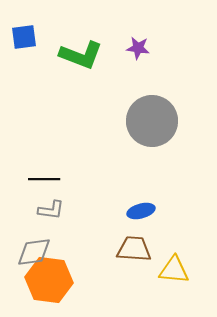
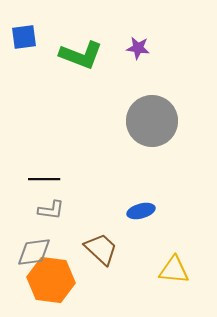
brown trapezoid: moved 33 px left; rotated 39 degrees clockwise
orange hexagon: moved 2 px right
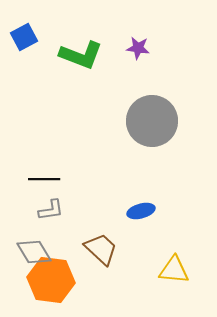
blue square: rotated 20 degrees counterclockwise
gray L-shape: rotated 16 degrees counterclockwise
gray diamond: rotated 66 degrees clockwise
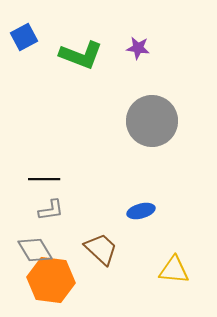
gray diamond: moved 1 px right, 2 px up
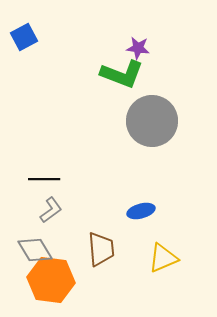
green L-shape: moved 41 px right, 19 px down
gray L-shape: rotated 28 degrees counterclockwise
brown trapezoid: rotated 42 degrees clockwise
yellow triangle: moved 11 px left, 12 px up; rotated 28 degrees counterclockwise
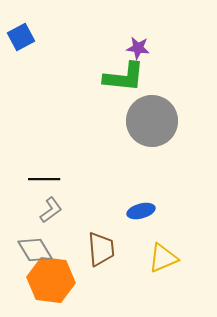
blue square: moved 3 px left
green L-shape: moved 2 px right, 3 px down; rotated 15 degrees counterclockwise
